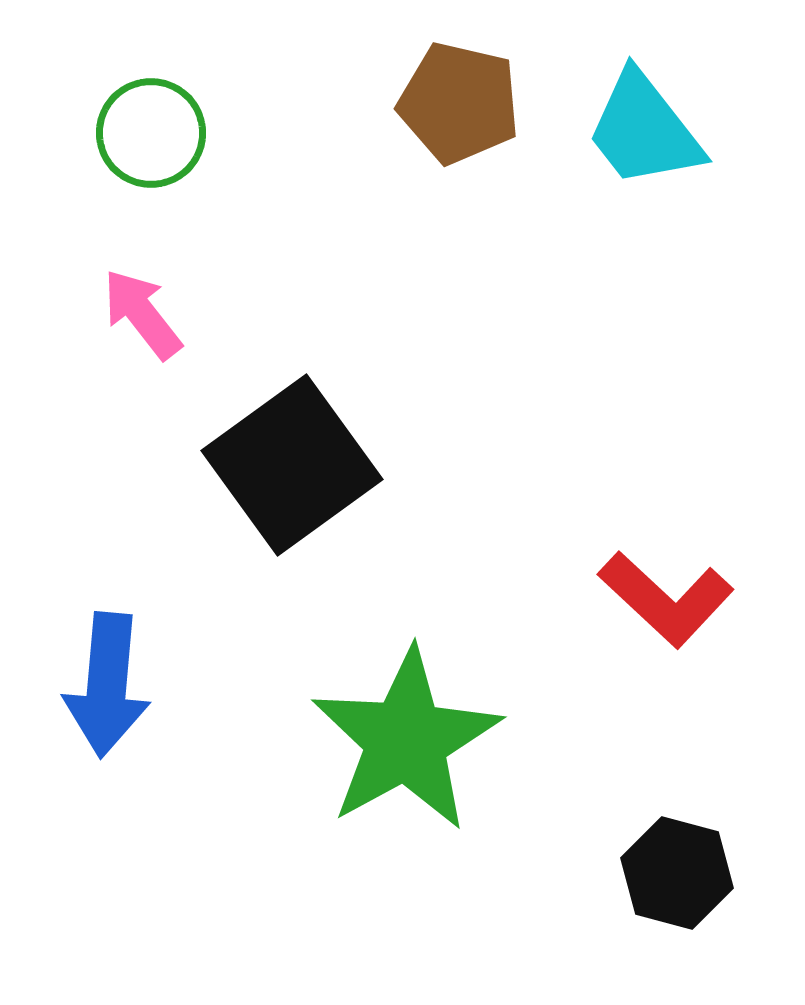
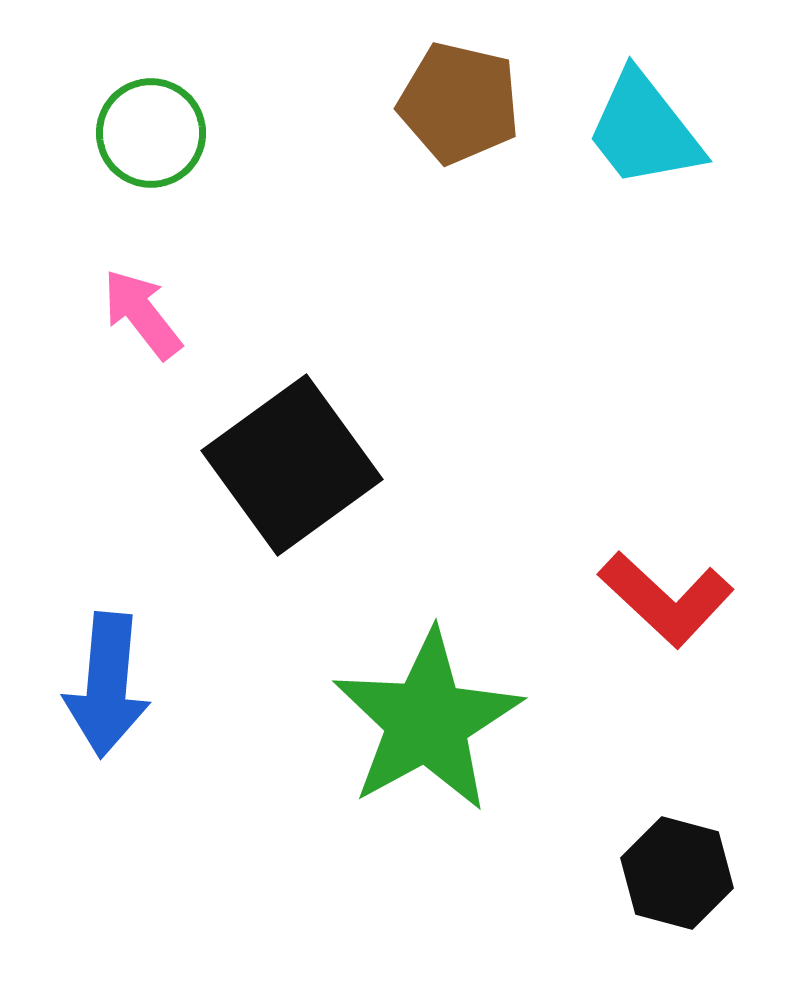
green star: moved 21 px right, 19 px up
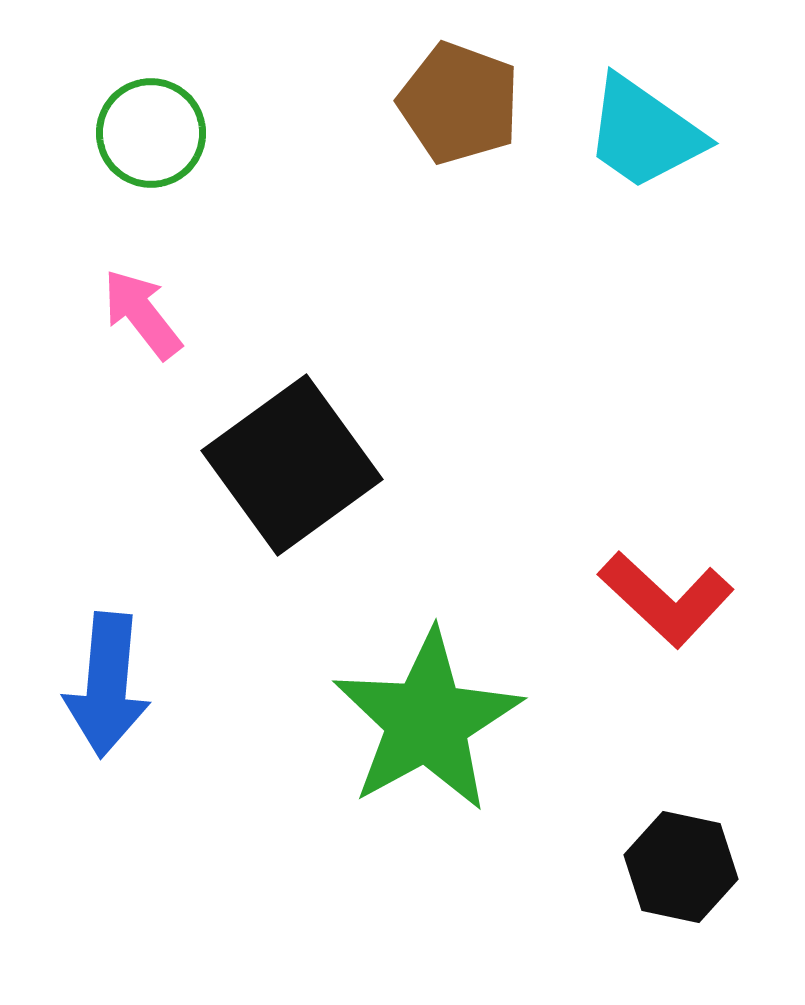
brown pentagon: rotated 7 degrees clockwise
cyan trapezoid: moved 3 px down; rotated 17 degrees counterclockwise
black hexagon: moved 4 px right, 6 px up; rotated 3 degrees counterclockwise
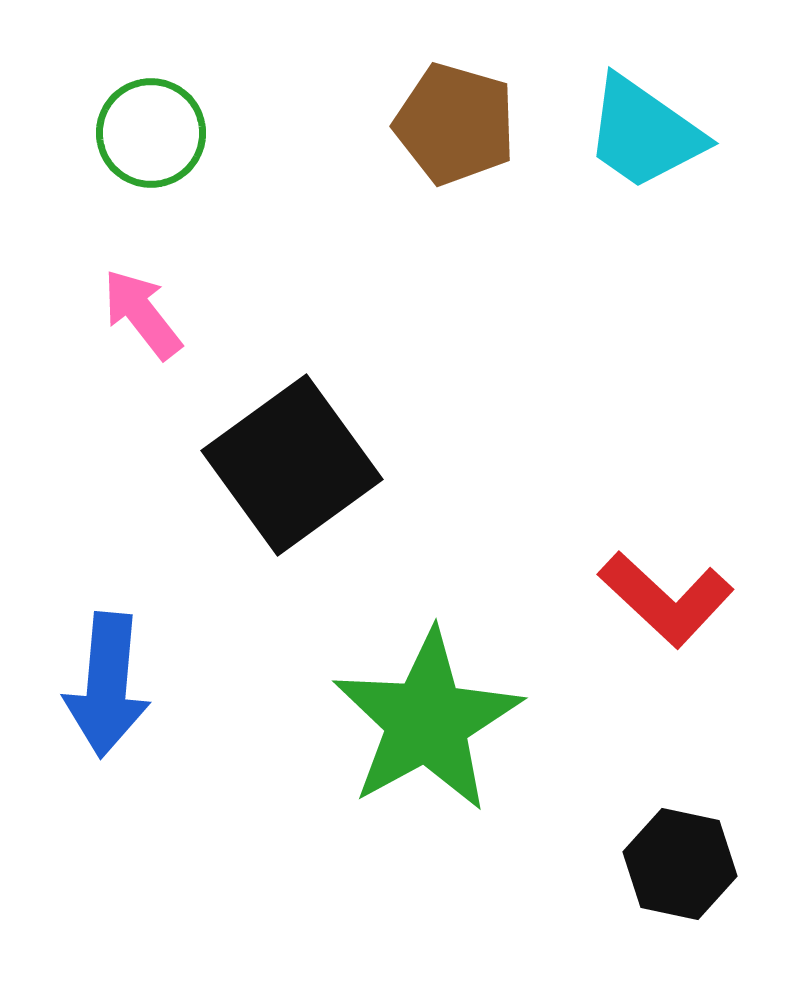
brown pentagon: moved 4 px left, 21 px down; rotated 4 degrees counterclockwise
black hexagon: moved 1 px left, 3 px up
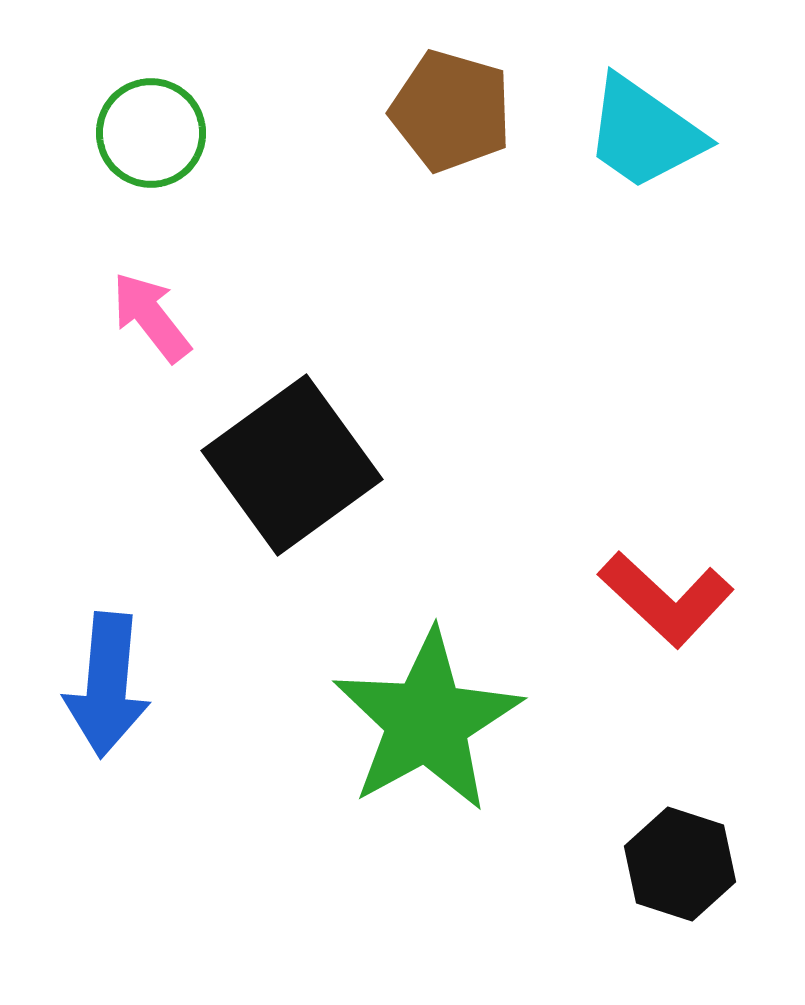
brown pentagon: moved 4 px left, 13 px up
pink arrow: moved 9 px right, 3 px down
black hexagon: rotated 6 degrees clockwise
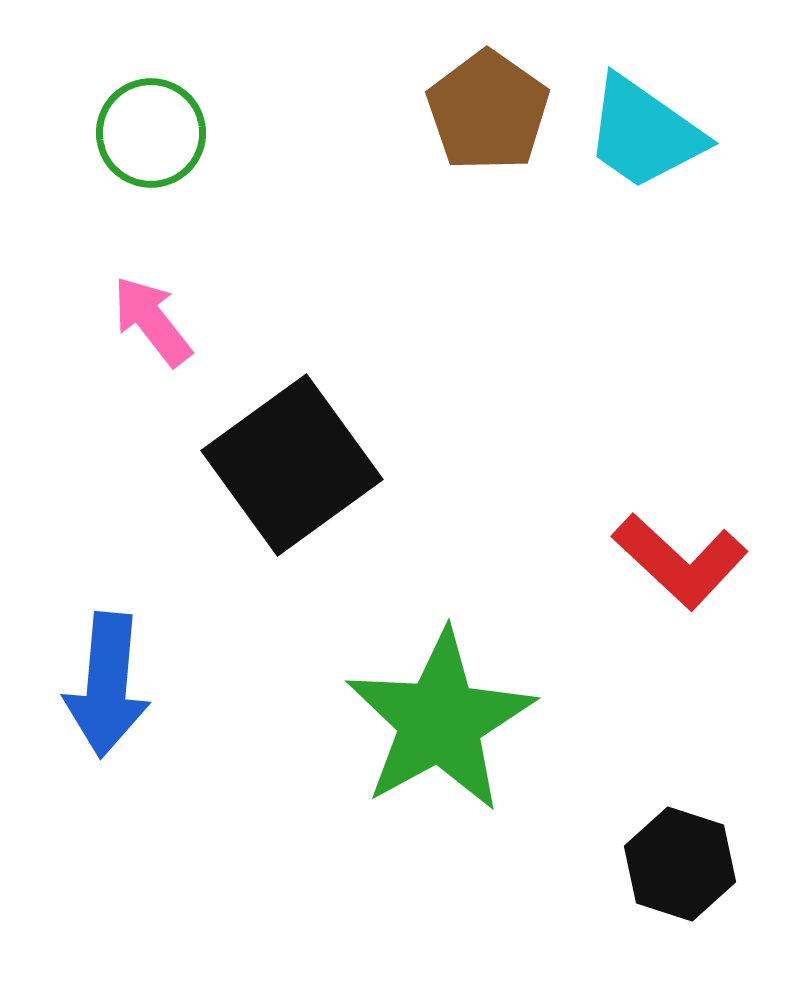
brown pentagon: moved 37 px right; rotated 19 degrees clockwise
pink arrow: moved 1 px right, 4 px down
red L-shape: moved 14 px right, 38 px up
green star: moved 13 px right
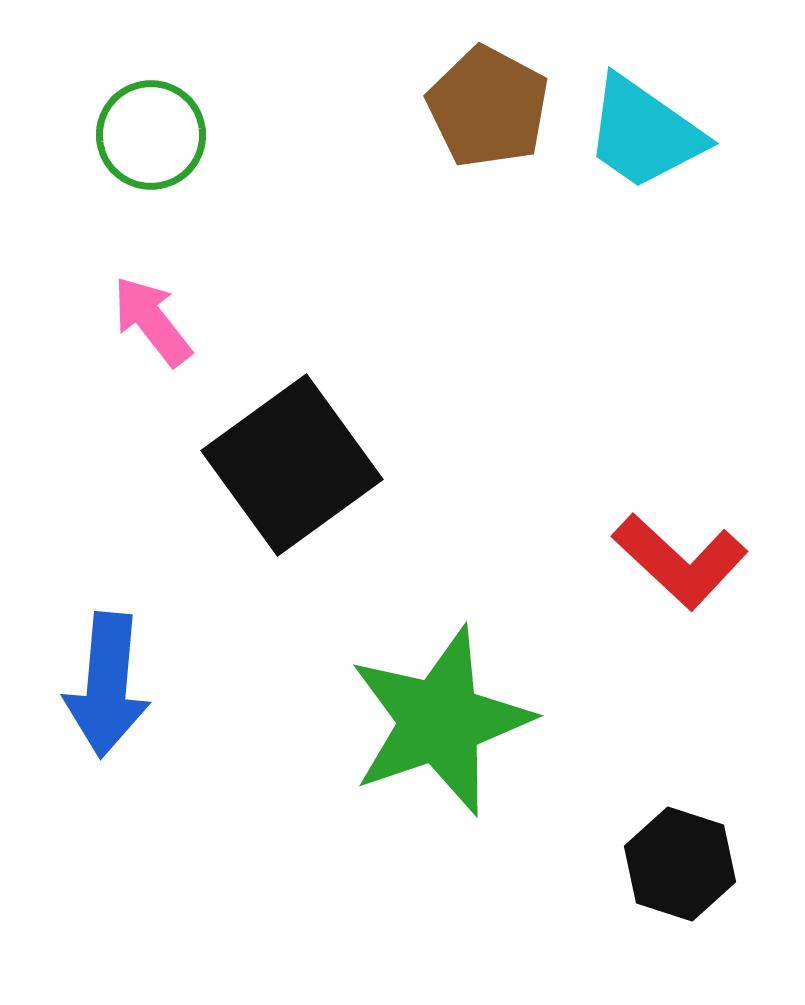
brown pentagon: moved 4 px up; rotated 7 degrees counterclockwise
green circle: moved 2 px down
green star: rotated 10 degrees clockwise
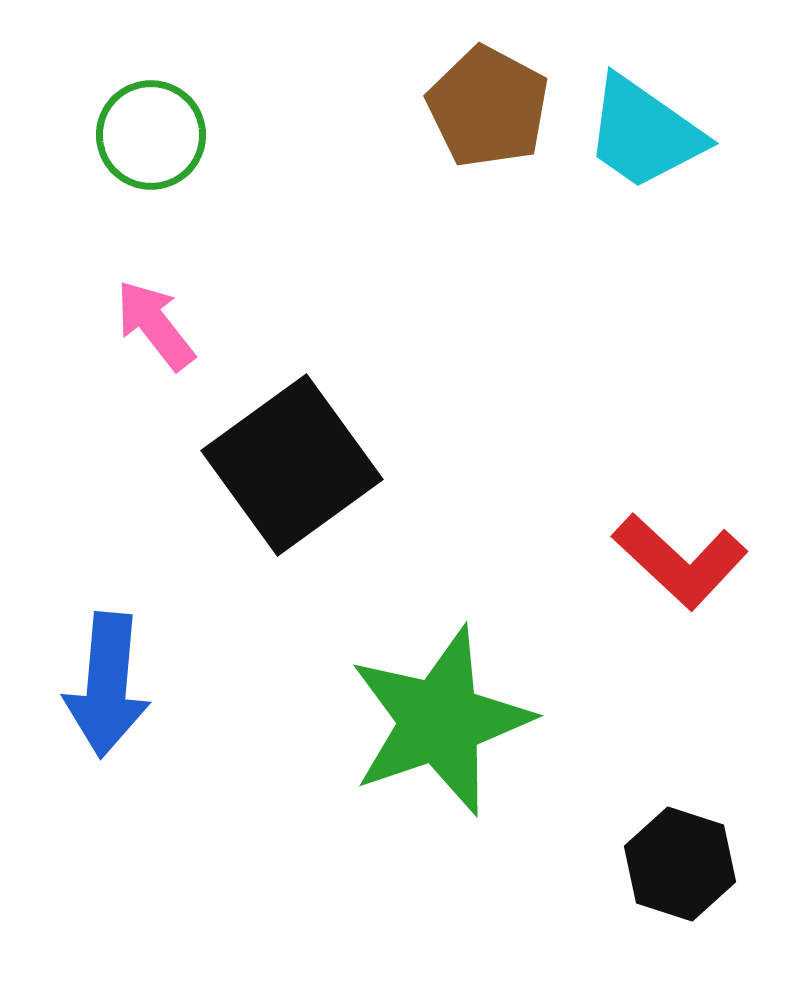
pink arrow: moved 3 px right, 4 px down
